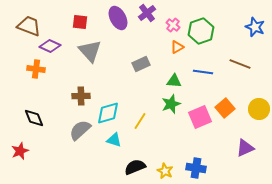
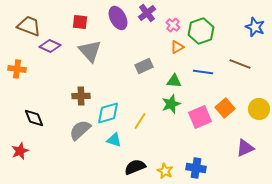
gray rectangle: moved 3 px right, 2 px down
orange cross: moved 19 px left
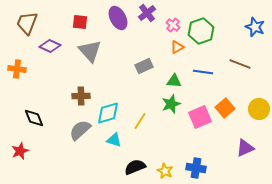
brown trapezoid: moved 2 px left, 3 px up; rotated 90 degrees counterclockwise
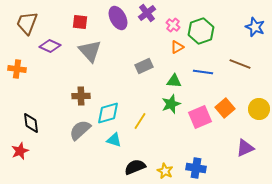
black diamond: moved 3 px left, 5 px down; rotated 15 degrees clockwise
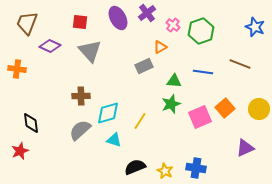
orange triangle: moved 17 px left
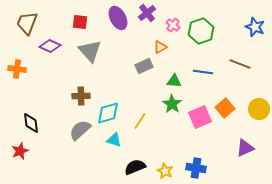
green star: moved 1 px right; rotated 18 degrees counterclockwise
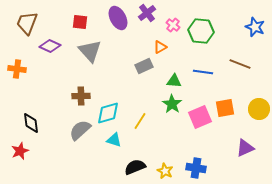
green hexagon: rotated 25 degrees clockwise
orange square: rotated 30 degrees clockwise
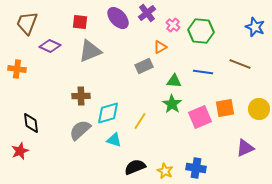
purple ellipse: rotated 15 degrees counterclockwise
gray triangle: rotated 50 degrees clockwise
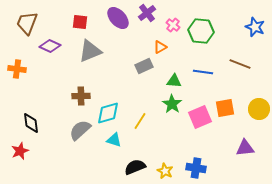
purple triangle: rotated 18 degrees clockwise
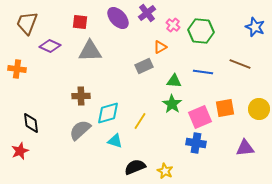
gray triangle: rotated 20 degrees clockwise
cyan triangle: moved 1 px right, 1 px down
blue cross: moved 25 px up
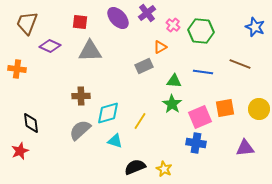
yellow star: moved 1 px left, 2 px up
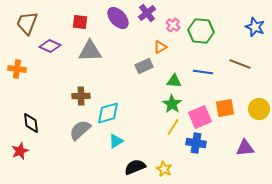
yellow line: moved 33 px right, 6 px down
cyan triangle: moved 1 px right; rotated 49 degrees counterclockwise
